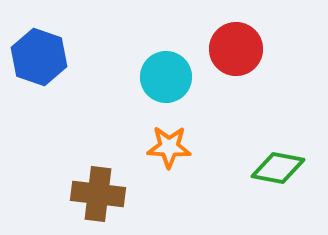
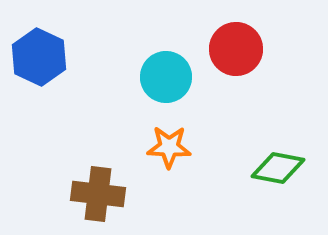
blue hexagon: rotated 6 degrees clockwise
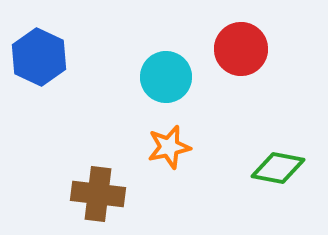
red circle: moved 5 px right
orange star: rotated 15 degrees counterclockwise
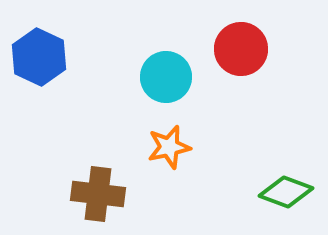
green diamond: moved 8 px right, 24 px down; rotated 10 degrees clockwise
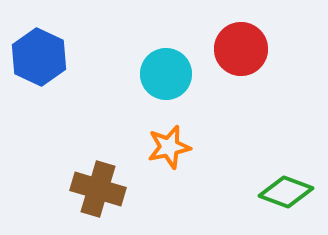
cyan circle: moved 3 px up
brown cross: moved 5 px up; rotated 10 degrees clockwise
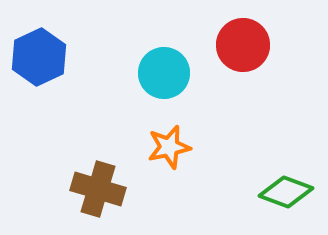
red circle: moved 2 px right, 4 px up
blue hexagon: rotated 10 degrees clockwise
cyan circle: moved 2 px left, 1 px up
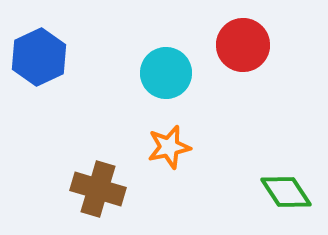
cyan circle: moved 2 px right
green diamond: rotated 36 degrees clockwise
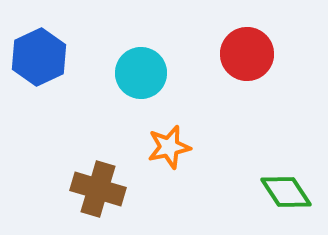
red circle: moved 4 px right, 9 px down
cyan circle: moved 25 px left
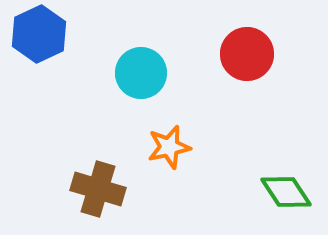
blue hexagon: moved 23 px up
